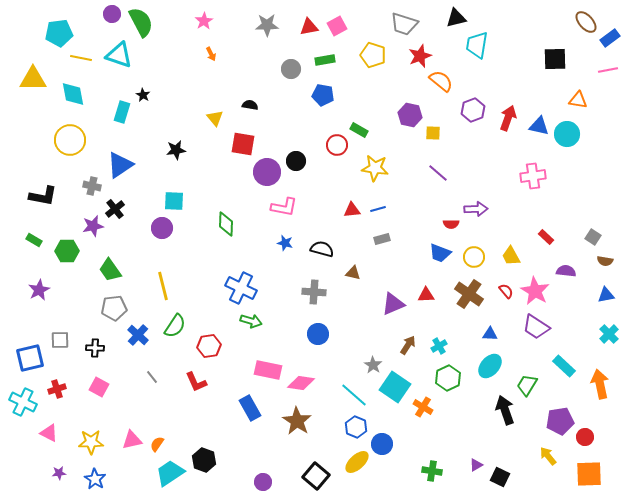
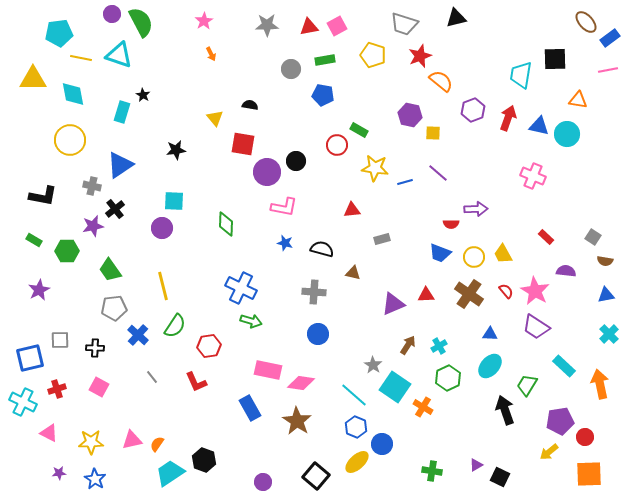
cyan trapezoid at (477, 45): moved 44 px right, 30 px down
pink cross at (533, 176): rotated 30 degrees clockwise
blue line at (378, 209): moved 27 px right, 27 px up
yellow trapezoid at (511, 256): moved 8 px left, 2 px up
yellow arrow at (548, 456): moved 1 px right, 4 px up; rotated 90 degrees counterclockwise
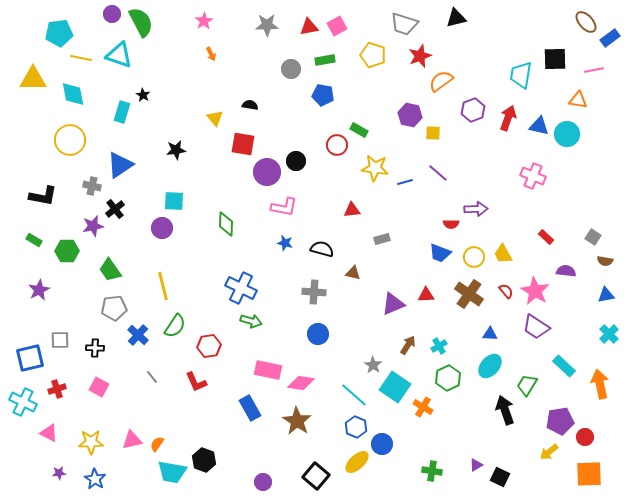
pink line at (608, 70): moved 14 px left
orange semicircle at (441, 81): rotated 75 degrees counterclockwise
cyan trapezoid at (170, 473): moved 2 px right, 1 px up; rotated 136 degrees counterclockwise
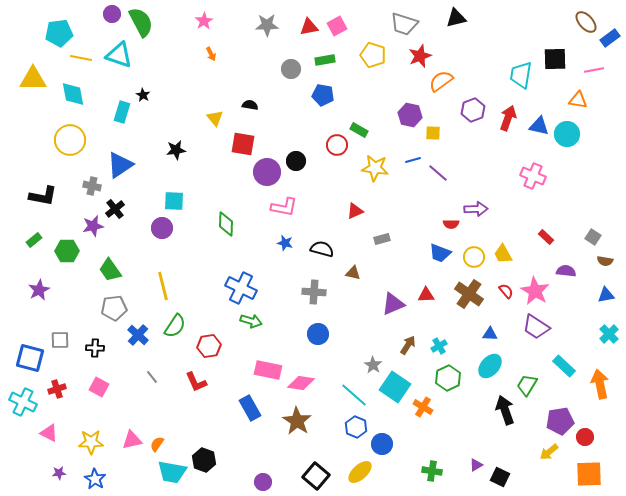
blue line at (405, 182): moved 8 px right, 22 px up
red triangle at (352, 210): moved 3 px right, 1 px down; rotated 18 degrees counterclockwise
green rectangle at (34, 240): rotated 70 degrees counterclockwise
blue square at (30, 358): rotated 28 degrees clockwise
yellow ellipse at (357, 462): moved 3 px right, 10 px down
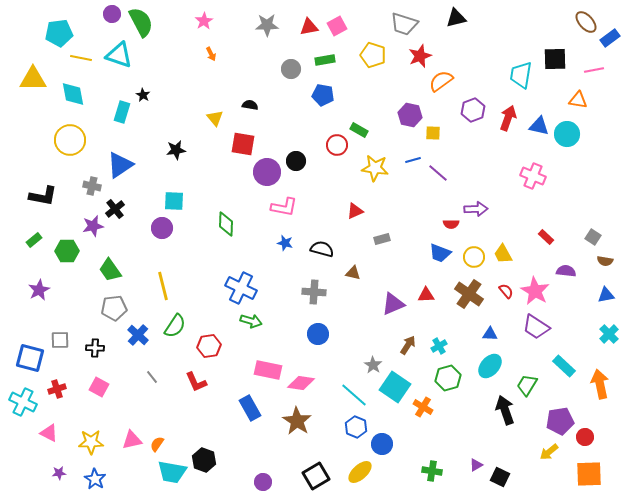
green hexagon at (448, 378): rotated 10 degrees clockwise
black square at (316, 476): rotated 20 degrees clockwise
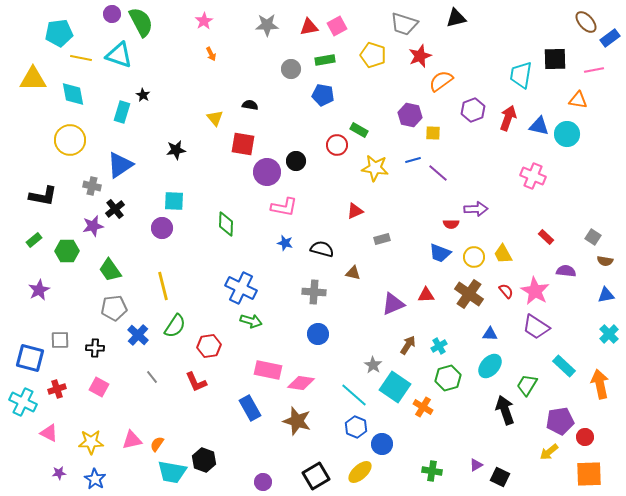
brown star at (297, 421): rotated 16 degrees counterclockwise
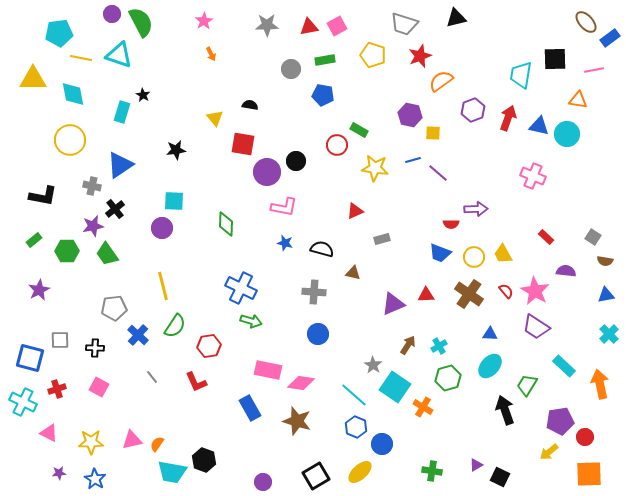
green trapezoid at (110, 270): moved 3 px left, 16 px up
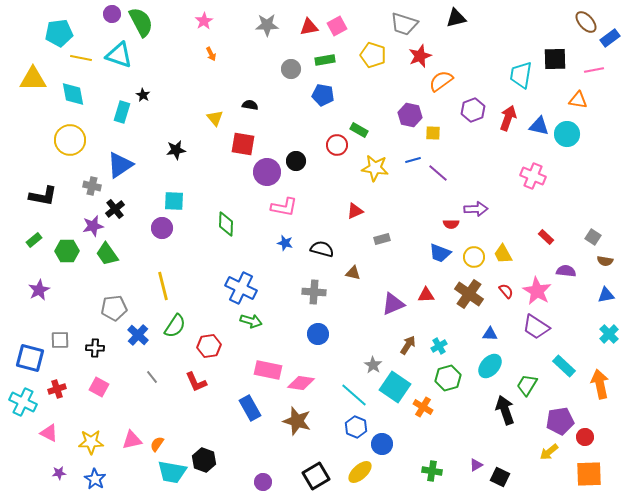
pink star at (535, 291): moved 2 px right
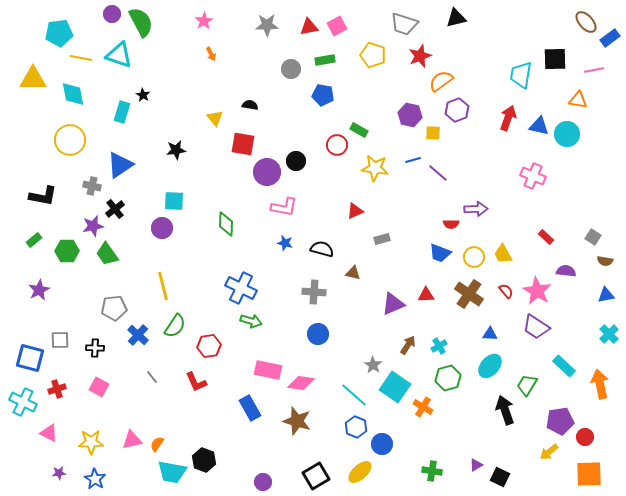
purple hexagon at (473, 110): moved 16 px left
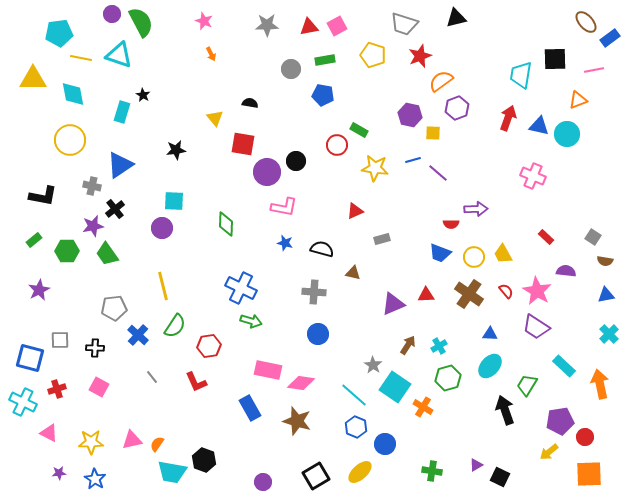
pink star at (204, 21): rotated 18 degrees counterclockwise
orange triangle at (578, 100): rotated 30 degrees counterclockwise
black semicircle at (250, 105): moved 2 px up
purple hexagon at (457, 110): moved 2 px up
blue circle at (382, 444): moved 3 px right
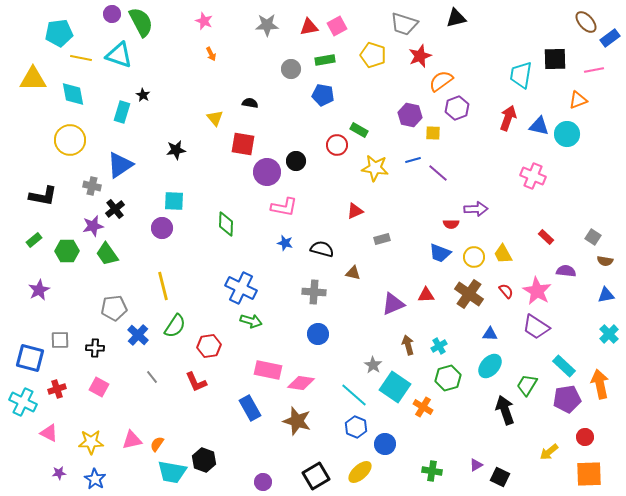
brown arrow at (408, 345): rotated 48 degrees counterclockwise
purple pentagon at (560, 421): moved 7 px right, 22 px up
